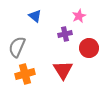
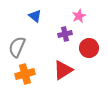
red triangle: rotated 30 degrees clockwise
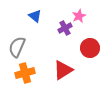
purple cross: moved 6 px up; rotated 16 degrees counterclockwise
red circle: moved 1 px right
orange cross: moved 1 px up
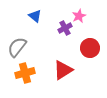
gray semicircle: rotated 15 degrees clockwise
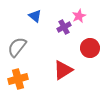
purple cross: moved 1 px left, 1 px up
orange cross: moved 7 px left, 6 px down
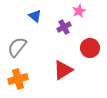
pink star: moved 5 px up
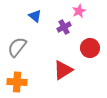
orange cross: moved 1 px left, 3 px down; rotated 18 degrees clockwise
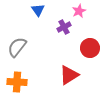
blue triangle: moved 3 px right, 6 px up; rotated 16 degrees clockwise
red triangle: moved 6 px right, 5 px down
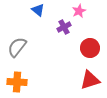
blue triangle: rotated 16 degrees counterclockwise
red triangle: moved 21 px right, 5 px down; rotated 15 degrees clockwise
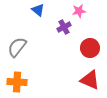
pink star: rotated 16 degrees clockwise
red triangle: rotated 40 degrees clockwise
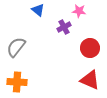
pink star: rotated 16 degrees clockwise
gray semicircle: moved 1 px left
